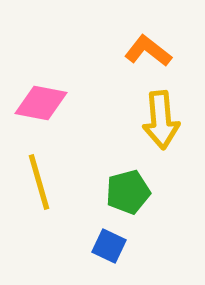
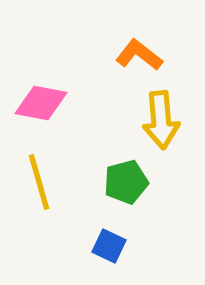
orange L-shape: moved 9 px left, 4 px down
green pentagon: moved 2 px left, 10 px up
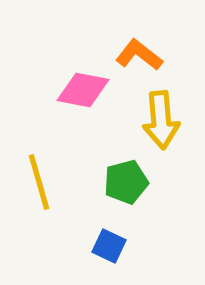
pink diamond: moved 42 px right, 13 px up
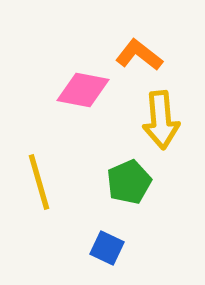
green pentagon: moved 3 px right; rotated 9 degrees counterclockwise
blue square: moved 2 px left, 2 px down
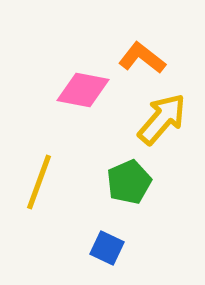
orange L-shape: moved 3 px right, 3 px down
yellow arrow: moved 1 px right, 1 px up; rotated 134 degrees counterclockwise
yellow line: rotated 36 degrees clockwise
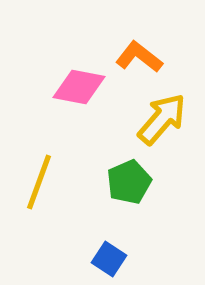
orange L-shape: moved 3 px left, 1 px up
pink diamond: moved 4 px left, 3 px up
blue square: moved 2 px right, 11 px down; rotated 8 degrees clockwise
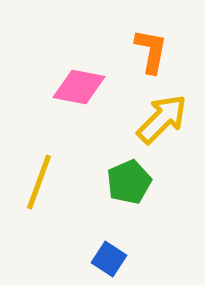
orange L-shape: moved 12 px right, 6 px up; rotated 63 degrees clockwise
yellow arrow: rotated 4 degrees clockwise
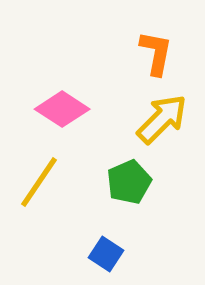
orange L-shape: moved 5 px right, 2 px down
pink diamond: moved 17 px left, 22 px down; rotated 22 degrees clockwise
yellow line: rotated 14 degrees clockwise
blue square: moved 3 px left, 5 px up
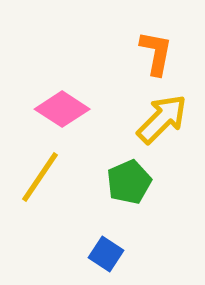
yellow line: moved 1 px right, 5 px up
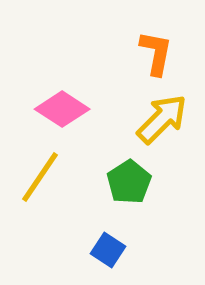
green pentagon: rotated 9 degrees counterclockwise
blue square: moved 2 px right, 4 px up
